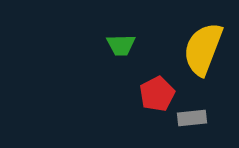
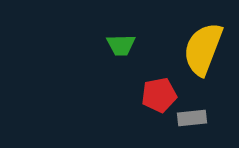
red pentagon: moved 2 px right, 1 px down; rotated 16 degrees clockwise
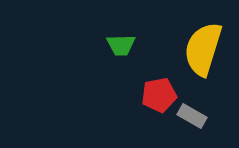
yellow semicircle: rotated 4 degrees counterclockwise
gray rectangle: moved 2 px up; rotated 36 degrees clockwise
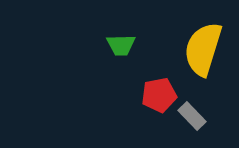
gray rectangle: rotated 16 degrees clockwise
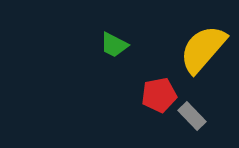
green trapezoid: moved 7 px left; rotated 28 degrees clockwise
yellow semicircle: rotated 24 degrees clockwise
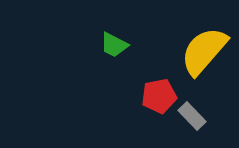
yellow semicircle: moved 1 px right, 2 px down
red pentagon: moved 1 px down
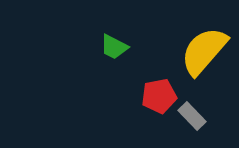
green trapezoid: moved 2 px down
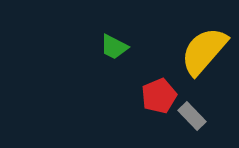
red pentagon: rotated 12 degrees counterclockwise
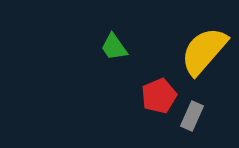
green trapezoid: rotated 28 degrees clockwise
gray rectangle: rotated 68 degrees clockwise
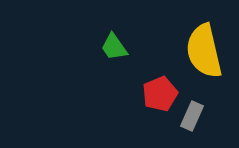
yellow semicircle: rotated 54 degrees counterclockwise
red pentagon: moved 1 px right, 2 px up
